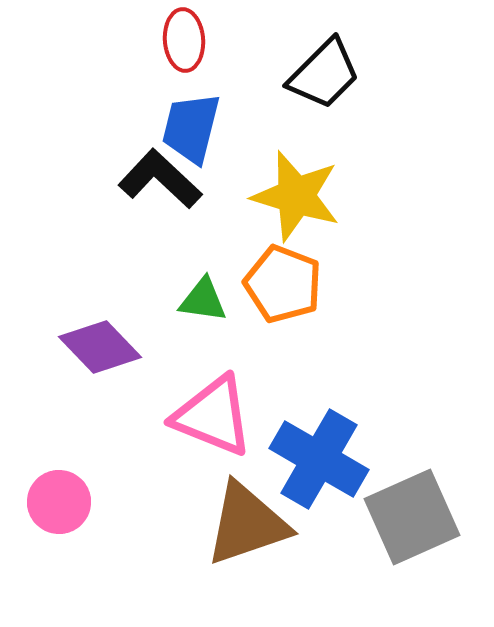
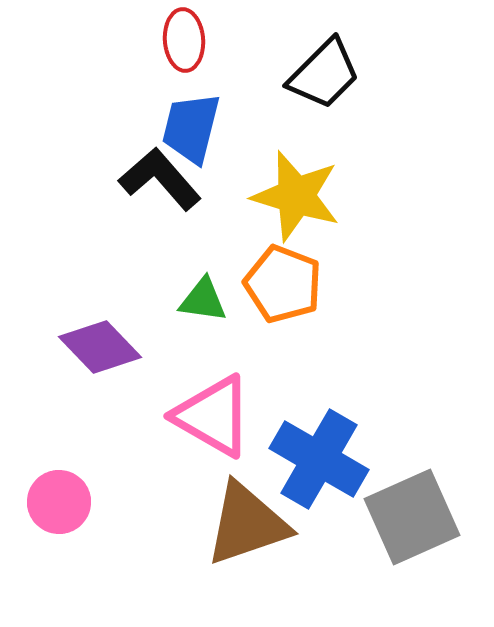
black L-shape: rotated 6 degrees clockwise
pink triangle: rotated 8 degrees clockwise
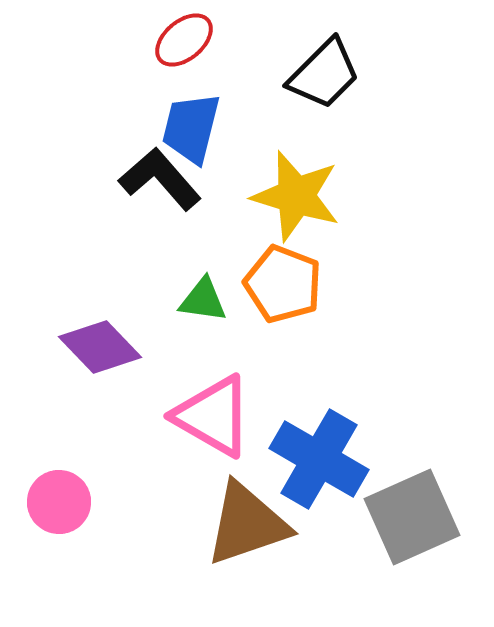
red ellipse: rotated 54 degrees clockwise
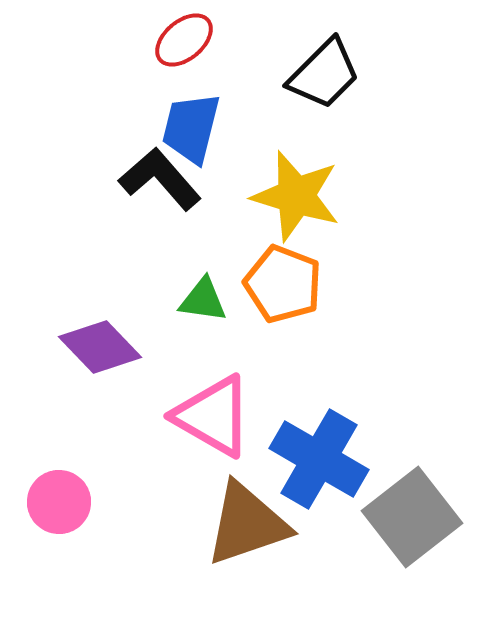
gray square: rotated 14 degrees counterclockwise
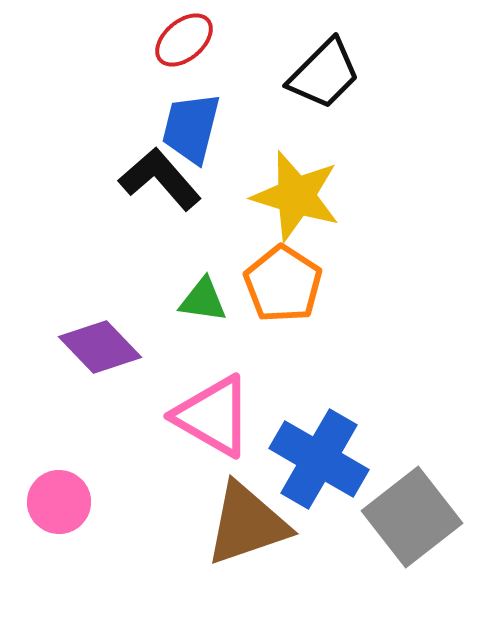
orange pentagon: rotated 12 degrees clockwise
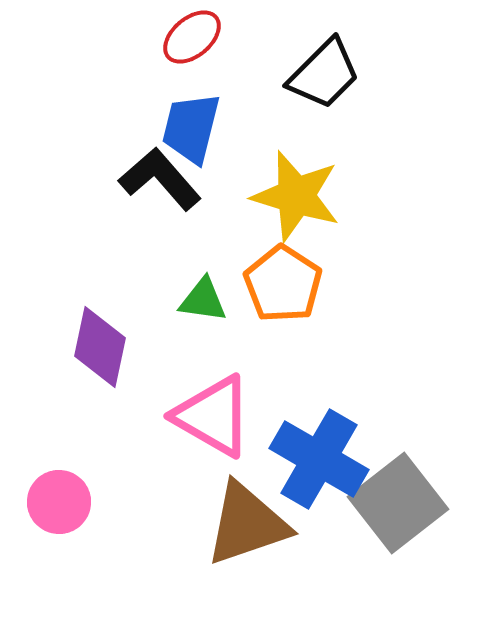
red ellipse: moved 8 px right, 3 px up
purple diamond: rotated 56 degrees clockwise
gray square: moved 14 px left, 14 px up
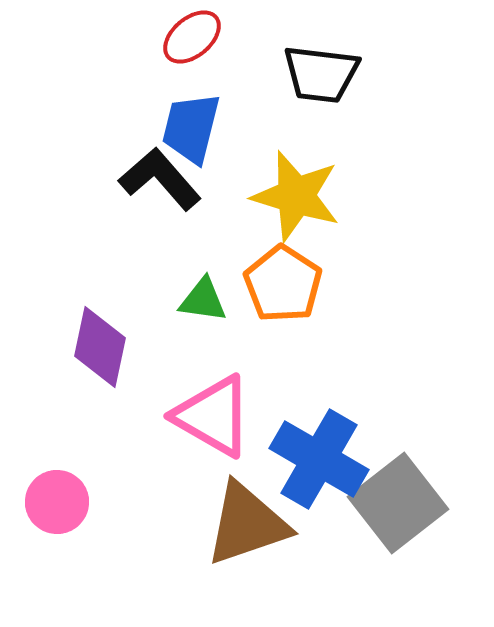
black trapezoid: moved 3 px left; rotated 52 degrees clockwise
pink circle: moved 2 px left
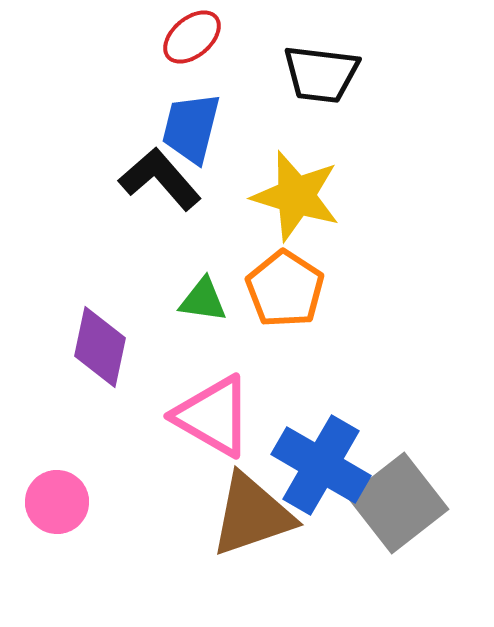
orange pentagon: moved 2 px right, 5 px down
blue cross: moved 2 px right, 6 px down
brown triangle: moved 5 px right, 9 px up
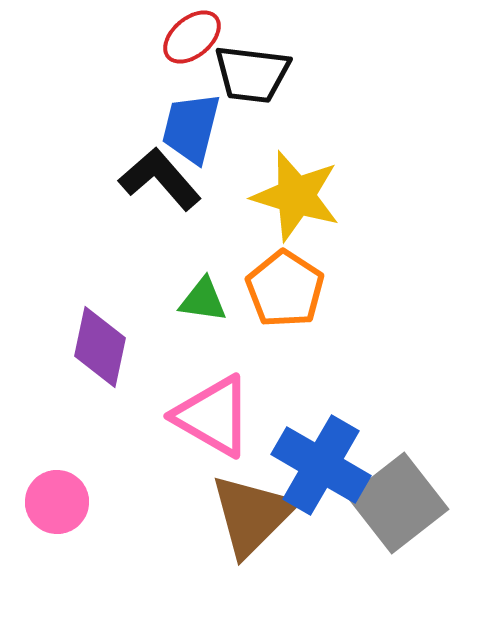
black trapezoid: moved 69 px left
brown triangle: rotated 26 degrees counterclockwise
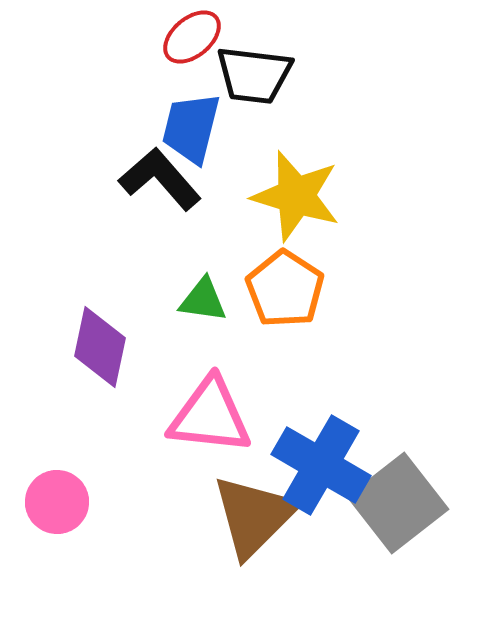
black trapezoid: moved 2 px right, 1 px down
pink triangle: moved 3 px left; rotated 24 degrees counterclockwise
brown triangle: moved 2 px right, 1 px down
